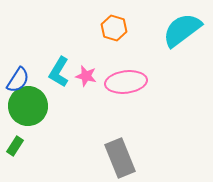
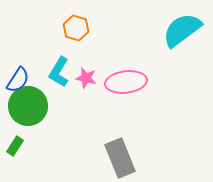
orange hexagon: moved 38 px left
pink star: moved 2 px down
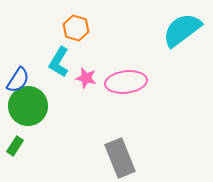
cyan L-shape: moved 10 px up
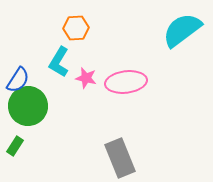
orange hexagon: rotated 20 degrees counterclockwise
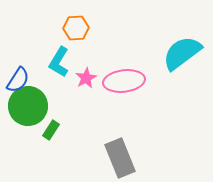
cyan semicircle: moved 23 px down
pink star: rotated 30 degrees clockwise
pink ellipse: moved 2 px left, 1 px up
green rectangle: moved 36 px right, 16 px up
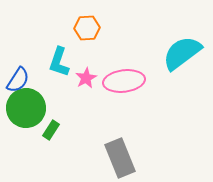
orange hexagon: moved 11 px right
cyan L-shape: rotated 12 degrees counterclockwise
green circle: moved 2 px left, 2 px down
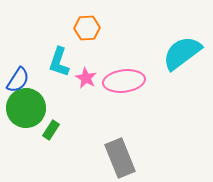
pink star: rotated 15 degrees counterclockwise
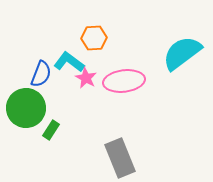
orange hexagon: moved 7 px right, 10 px down
cyan L-shape: moved 10 px right; rotated 108 degrees clockwise
blue semicircle: moved 23 px right, 6 px up; rotated 12 degrees counterclockwise
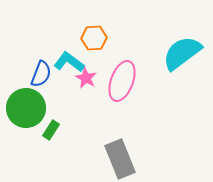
pink ellipse: moved 2 px left; rotated 63 degrees counterclockwise
gray rectangle: moved 1 px down
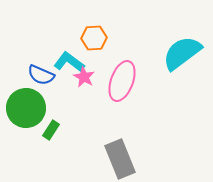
blue semicircle: moved 1 px down; rotated 92 degrees clockwise
pink star: moved 2 px left, 1 px up
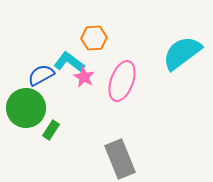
blue semicircle: rotated 128 degrees clockwise
